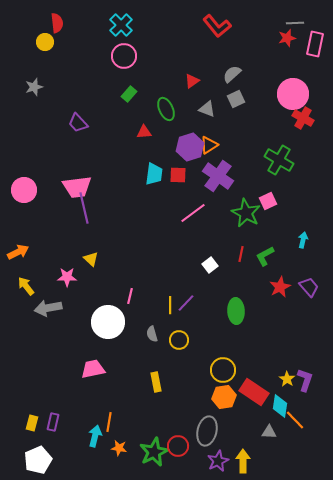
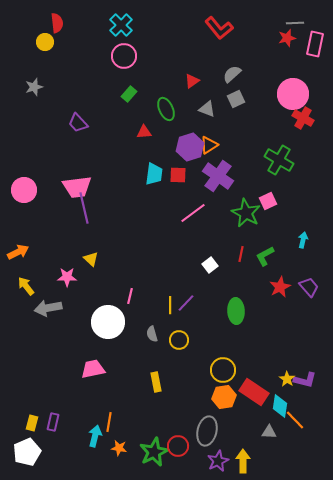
red L-shape at (217, 26): moved 2 px right, 2 px down
purple L-shape at (305, 380): rotated 85 degrees clockwise
white pentagon at (38, 460): moved 11 px left, 8 px up
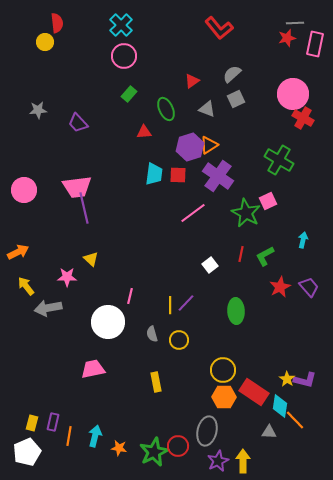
gray star at (34, 87): moved 4 px right, 23 px down; rotated 12 degrees clockwise
orange hexagon at (224, 397): rotated 10 degrees clockwise
orange line at (109, 422): moved 40 px left, 14 px down
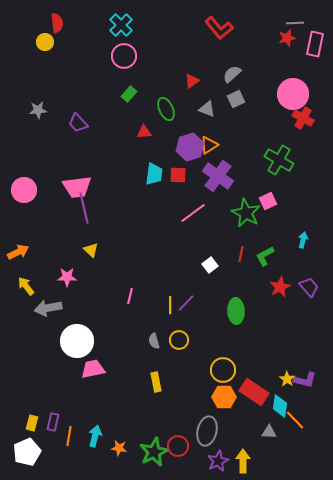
yellow triangle at (91, 259): moved 9 px up
white circle at (108, 322): moved 31 px left, 19 px down
gray semicircle at (152, 334): moved 2 px right, 7 px down
